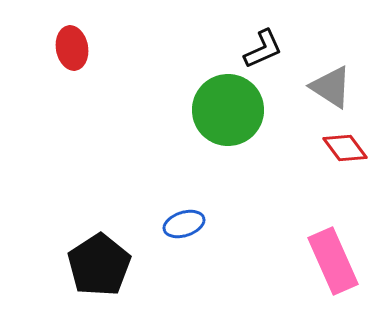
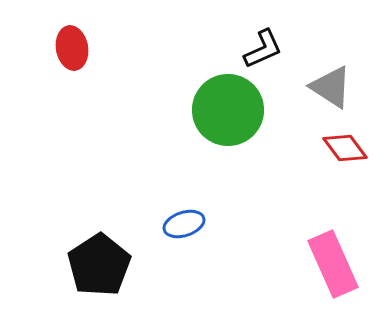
pink rectangle: moved 3 px down
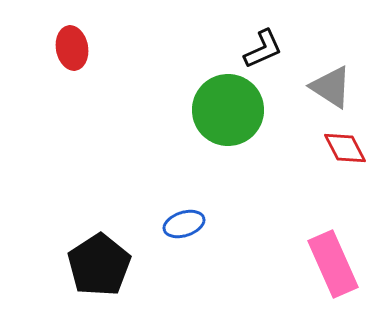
red diamond: rotated 9 degrees clockwise
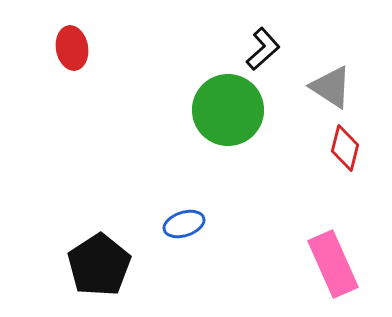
black L-shape: rotated 18 degrees counterclockwise
red diamond: rotated 42 degrees clockwise
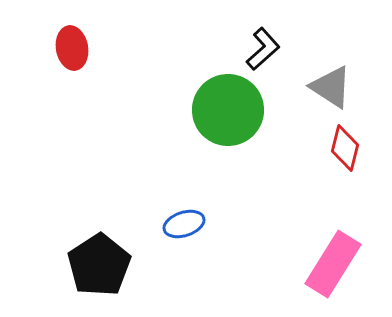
pink rectangle: rotated 56 degrees clockwise
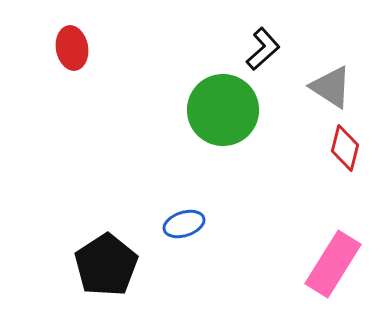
green circle: moved 5 px left
black pentagon: moved 7 px right
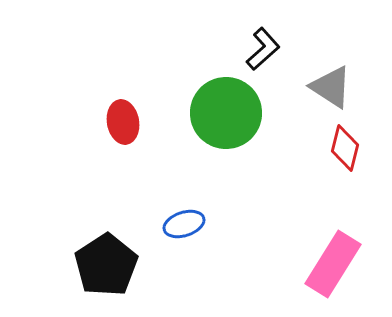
red ellipse: moved 51 px right, 74 px down
green circle: moved 3 px right, 3 px down
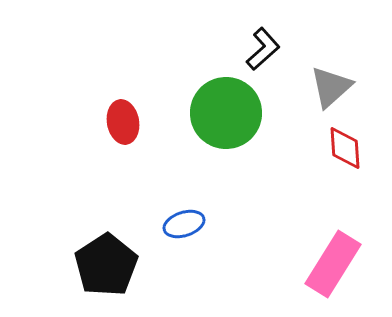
gray triangle: rotated 45 degrees clockwise
red diamond: rotated 18 degrees counterclockwise
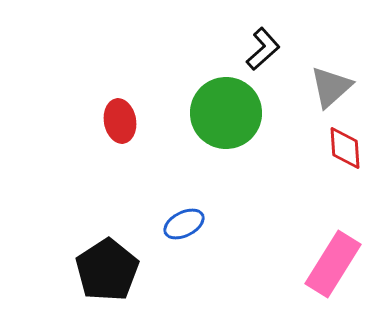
red ellipse: moved 3 px left, 1 px up
blue ellipse: rotated 9 degrees counterclockwise
black pentagon: moved 1 px right, 5 px down
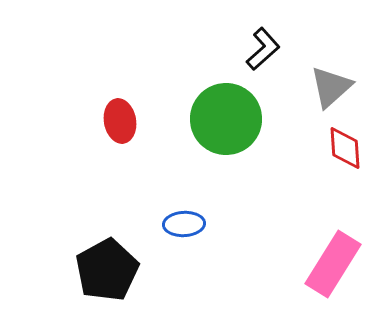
green circle: moved 6 px down
blue ellipse: rotated 24 degrees clockwise
black pentagon: rotated 4 degrees clockwise
